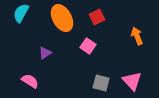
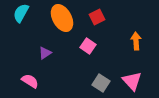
orange arrow: moved 1 px left, 5 px down; rotated 18 degrees clockwise
gray square: rotated 18 degrees clockwise
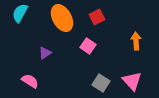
cyan semicircle: moved 1 px left
